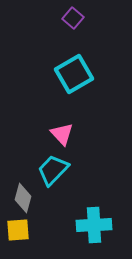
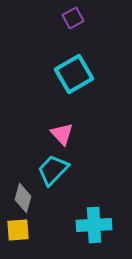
purple square: rotated 20 degrees clockwise
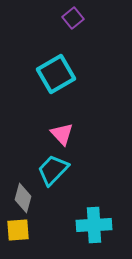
purple square: rotated 10 degrees counterclockwise
cyan square: moved 18 px left
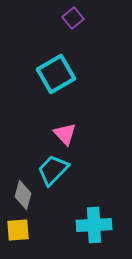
pink triangle: moved 3 px right
gray diamond: moved 3 px up
